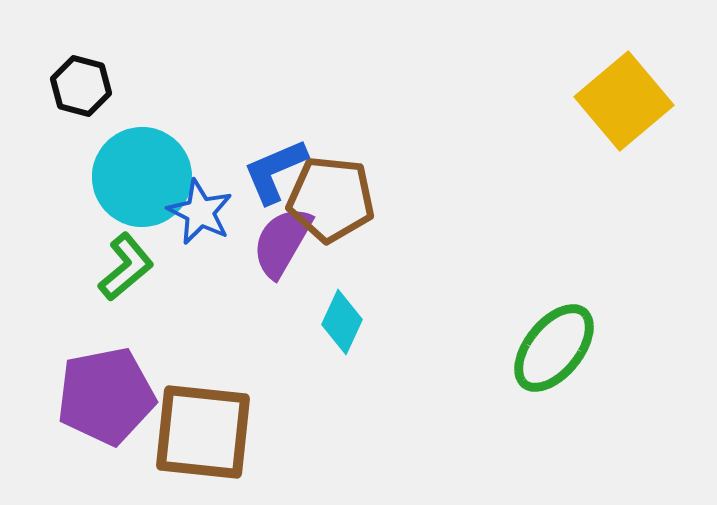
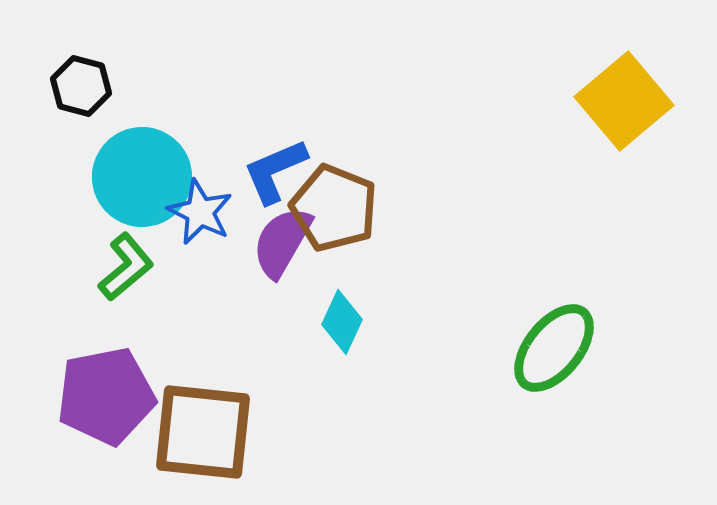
brown pentagon: moved 3 px right, 9 px down; rotated 16 degrees clockwise
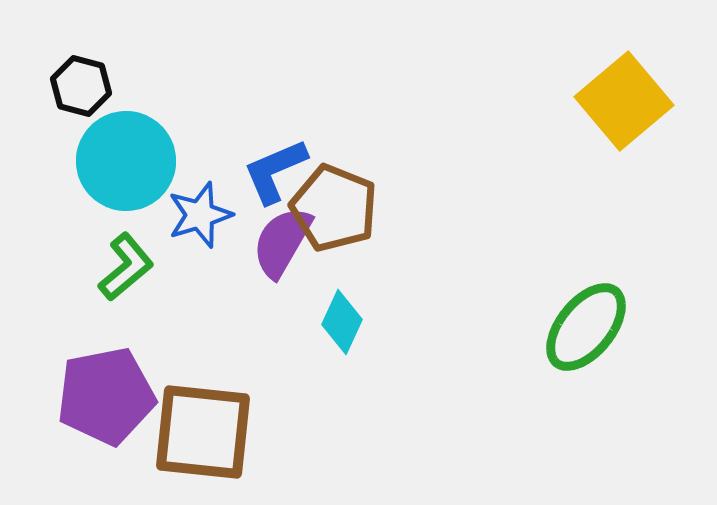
cyan circle: moved 16 px left, 16 px up
blue star: moved 3 px down; rotated 28 degrees clockwise
green ellipse: moved 32 px right, 21 px up
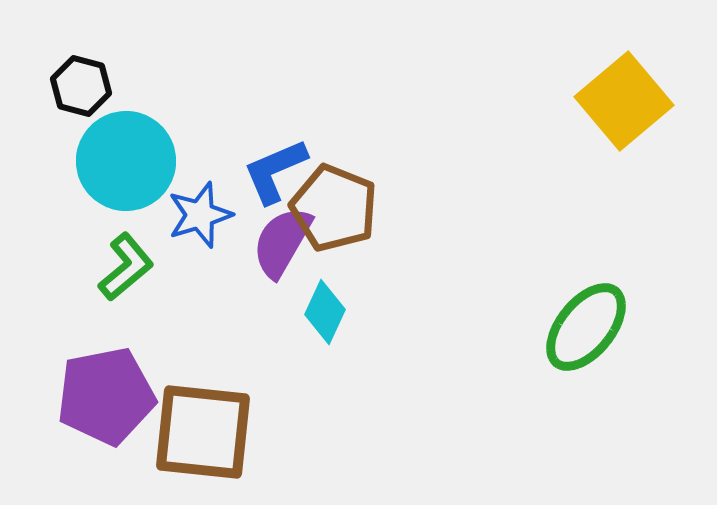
cyan diamond: moved 17 px left, 10 px up
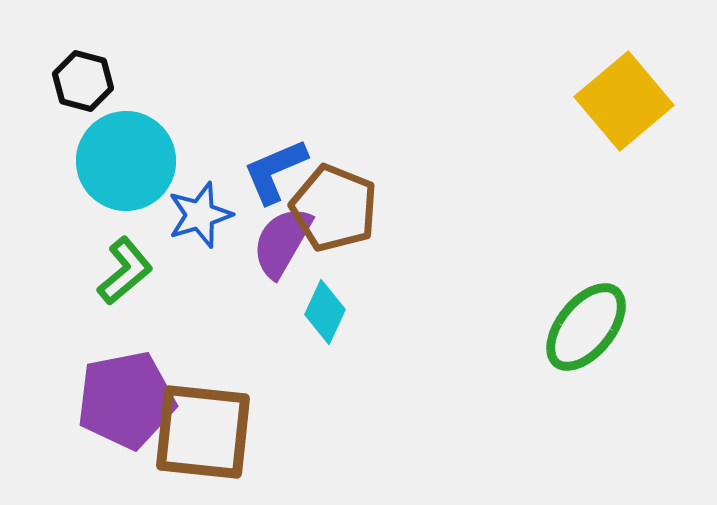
black hexagon: moved 2 px right, 5 px up
green L-shape: moved 1 px left, 4 px down
purple pentagon: moved 20 px right, 4 px down
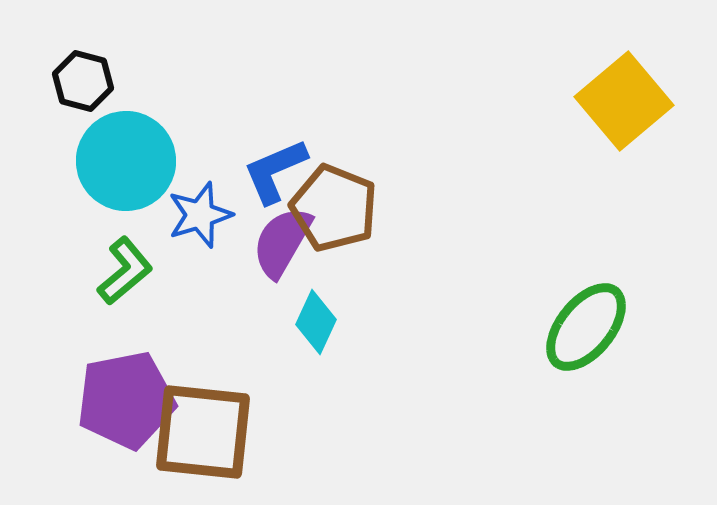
cyan diamond: moved 9 px left, 10 px down
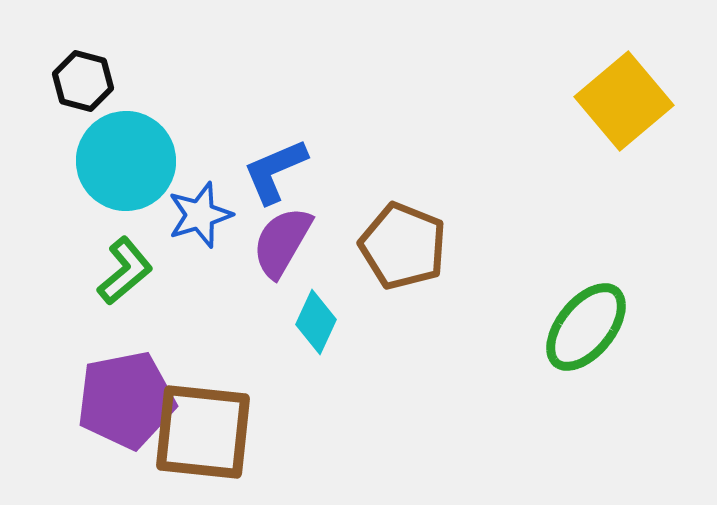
brown pentagon: moved 69 px right, 38 px down
